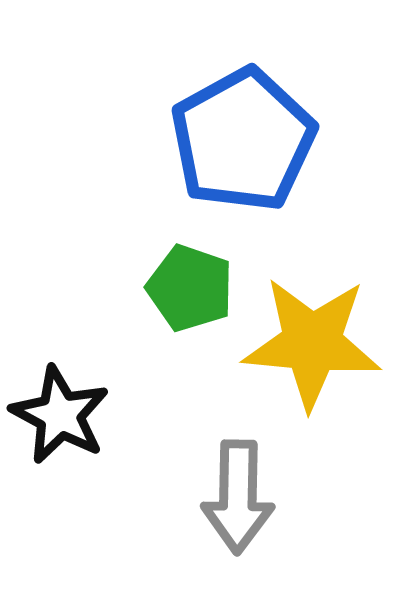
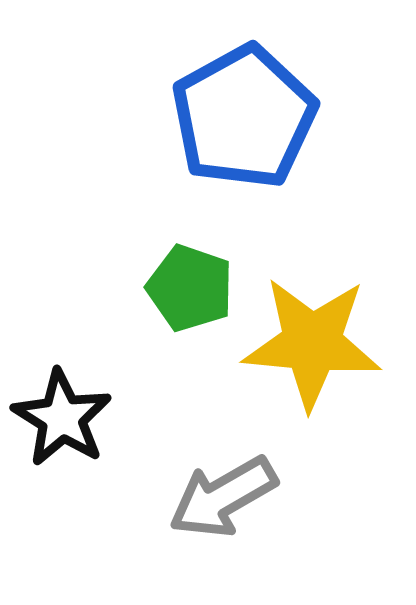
blue pentagon: moved 1 px right, 23 px up
black star: moved 2 px right, 3 px down; rotated 4 degrees clockwise
gray arrow: moved 15 px left; rotated 59 degrees clockwise
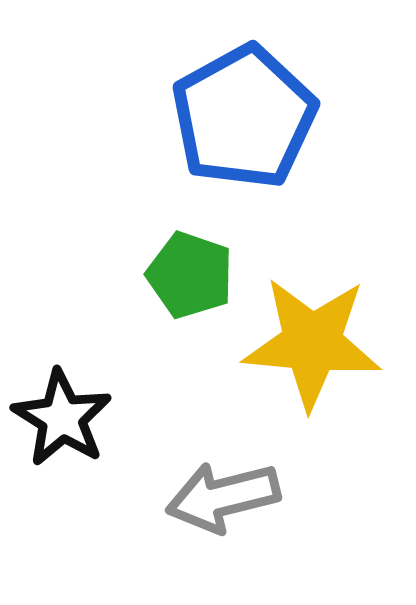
green pentagon: moved 13 px up
gray arrow: rotated 16 degrees clockwise
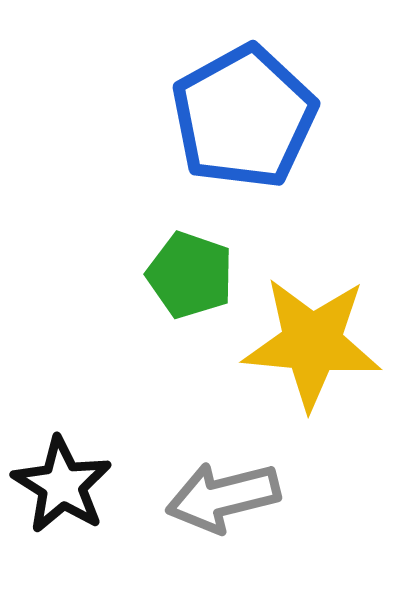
black star: moved 67 px down
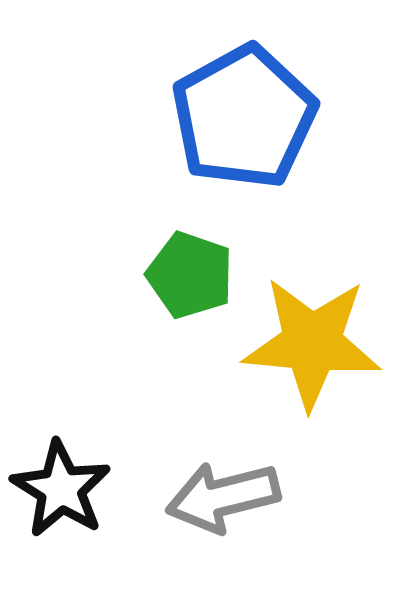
black star: moved 1 px left, 4 px down
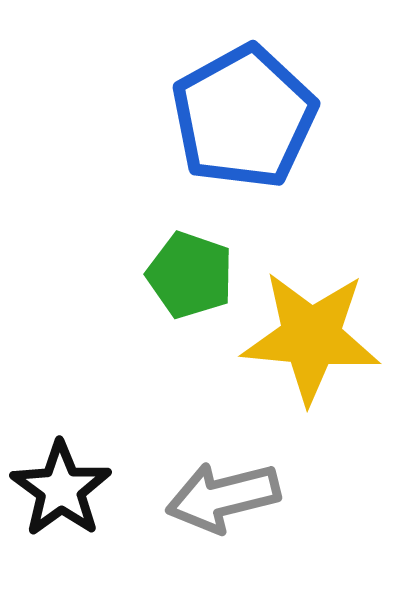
yellow star: moved 1 px left, 6 px up
black star: rotated 4 degrees clockwise
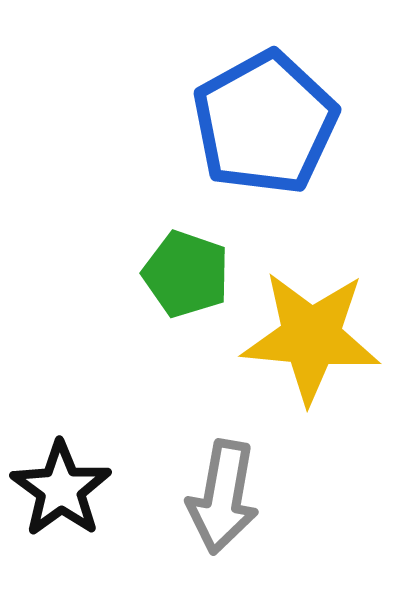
blue pentagon: moved 21 px right, 6 px down
green pentagon: moved 4 px left, 1 px up
gray arrow: rotated 66 degrees counterclockwise
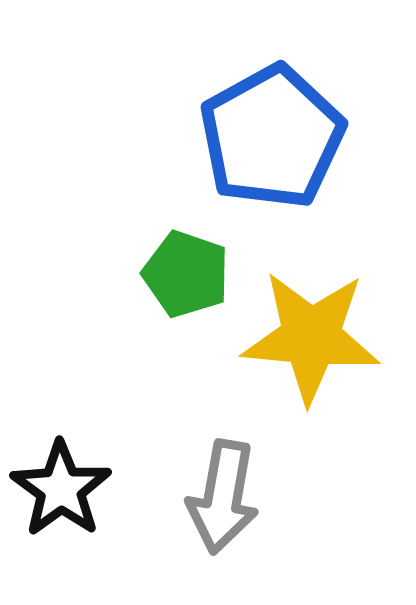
blue pentagon: moved 7 px right, 14 px down
